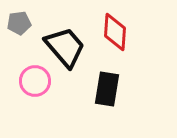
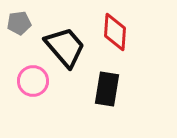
pink circle: moved 2 px left
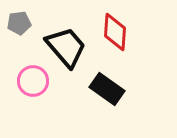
black trapezoid: moved 1 px right
black rectangle: rotated 64 degrees counterclockwise
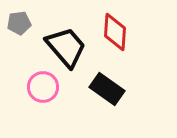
pink circle: moved 10 px right, 6 px down
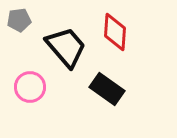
gray pentagon: moved 3 px up
pink circle: moved 13 px left
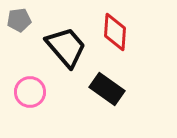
pink circle: moved 5 px down
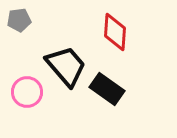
black trapezoid: moved 19 px down
pink circle: moved 3 px left
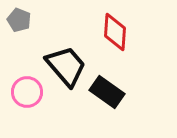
gray pentagon: rotated 30 degrees clockwise
black rectangle: moved 3 px down
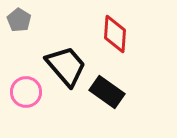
gray pentagon: rotated 10 degrees clockwise
red diamond: moved 2 px down
pink circle: moved 1 px left
